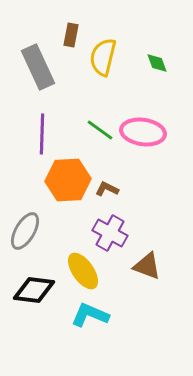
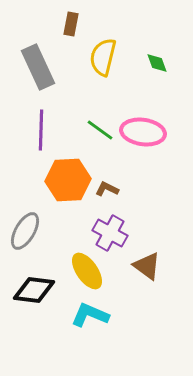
brown rectangle: moved 11 px up
purple line: moved 1 px left, 4 px up
brown triangle: rotated 16 degrees clockwise
yellow ellipse: moved 4 px right
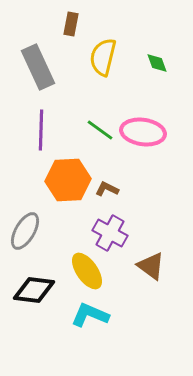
brown triangle: moved 4 px right
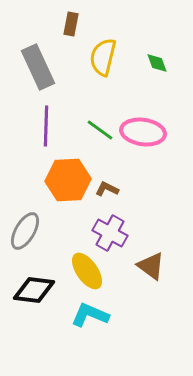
purple line: moved 5 px right, 4 px up
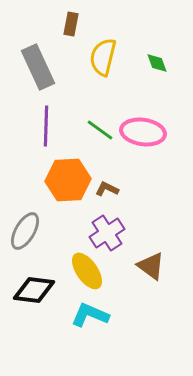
purple cross: moved 3 px left; rotated 28 degrees clockwise
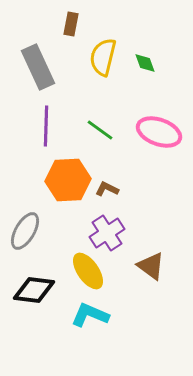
green diamond: moved 12 px left
pink ellipse: moved 16 px right; rotated 12 degrees clockwise
yellow ellipse: moved 1 px right
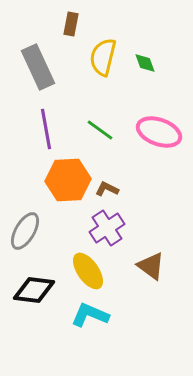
purple line: moved 3 px down; rotated 12 degrees counterclockwise
purple cross: moved 5 px up
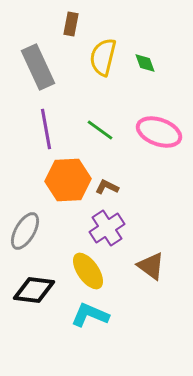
brown L-shape: moved 2 px up
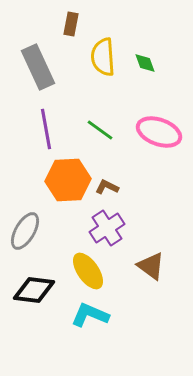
yellow semicircle: rotated 18 degrees counterclockwise
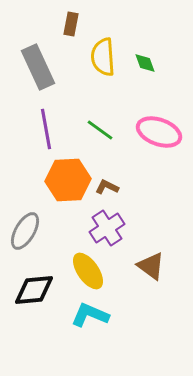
black diamond: rotated 12 degrees counterclockwise
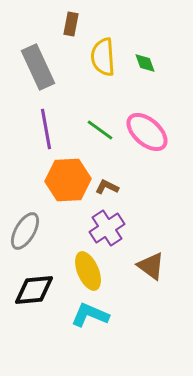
pink ellipse: moved 12 px left; rotated 21 degrees clockwise
yellow ellipse: rotated 12 degrees clockwise
